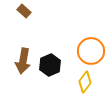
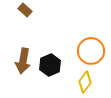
brown rectangle: moved 1 px right, 1 px up
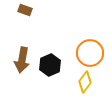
brown rectangle: rotated 24 degrees counterclockwise
orange circle: moved 1 px left, 2 px down
brown arrow: moved 1 px left, 1 px up
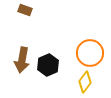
black hexagon: moved 2 px left
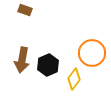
orange circle: moved 2 px right
yellow diamond: moved 11 px left, 3 px up
